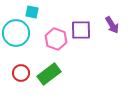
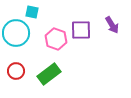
red circle: moved 5 px left, 2 px up
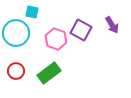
purple square: rotated 30 degrees clockwise
green rectangle: moved 1 px up
